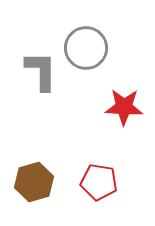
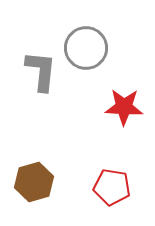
gray L-shape: rotated 6 degrees clockwise
red pentagon: moved 13 px right, 5 px down
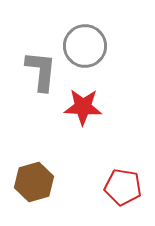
gray circle: moved 1 px left, 2 px up
red star: moved 41 px left
red pentagon: moved 11 px right
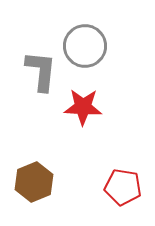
brown hexagon: rotated 6 degrees counterclockwise
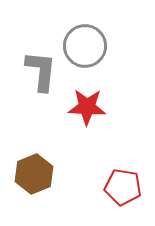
red star: moved 4 px right
brown hexagon: moved 8 px up
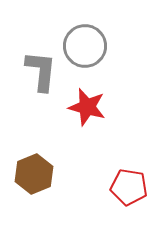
red star: rotated 12 degrees clockwise
red pentagon: moved 6 px right
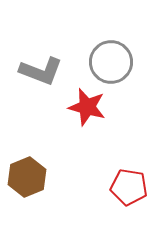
gray circle: moved 26 px right, 16 px down
gray L-shape: rotated 105 degrees clockwise
brown hexagon: moved 7 px left, 3 px down
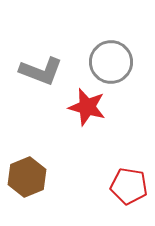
red pentagon: moved 1 px up
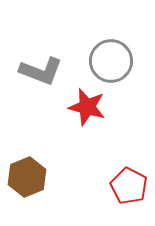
gray circle: moved 1 px up
red pentagon: rotated 18 degrees clockwise
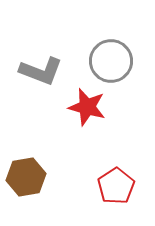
brown hexagon: moved 1 px left; rotated 12 degrees clockwise
red pentagon: moved 13 px left; rotated 12 degrees clockwise
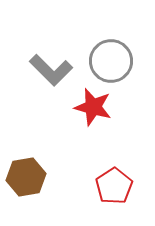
gray L-shape: moved 10 px right, 1 px up; rotated 24 degrees clockwise
red star: moved 6 px right
red pentagon: moved 2 px left
